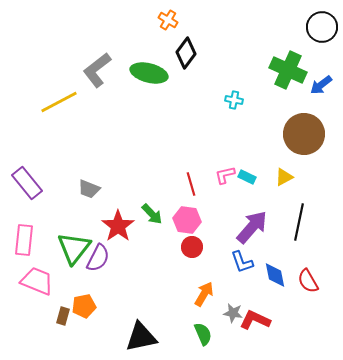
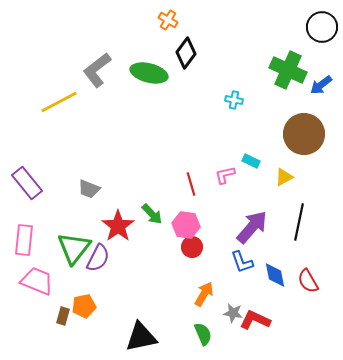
cyan rectangle: moved 4 px right, 16 px up
pink hexagon: moved 1 px left, 5 px down
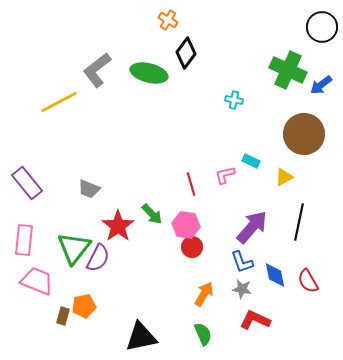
gray star: moved 9 px right, 24 px up
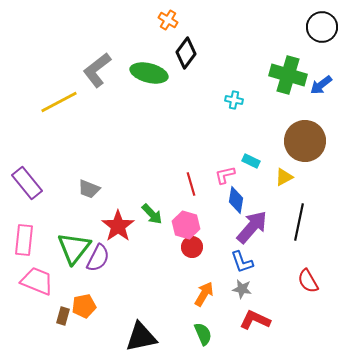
green cross: moved 5 px down; rotated 9 degrees counterclockwise
brown circle: moved 1 px right, 7 px down
pink hexagon: rotated 8 degrees clockwise
blue diamond: moved 39 px left, 75 px up; rotated 20 degrees clockwise
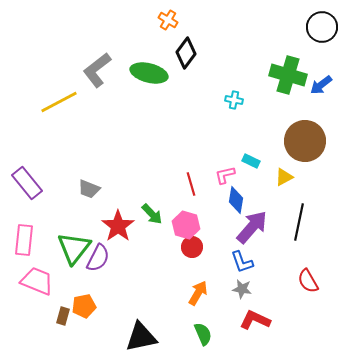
orange arrow: moved 6 px left, 1 px up
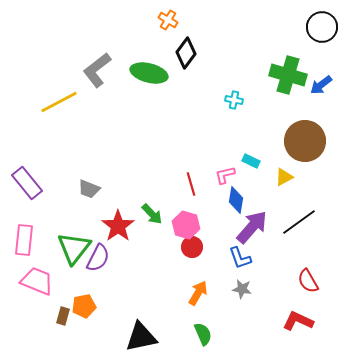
black line: rotated 42 degrees clockwise
blue L-shape: moved 2 px left, 4 px up
red L-shape: moved 43 px right, 1 px down
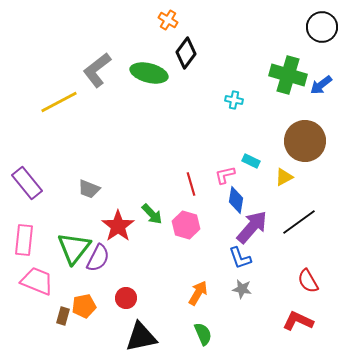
red circle: moved 66 px left, 51 px down
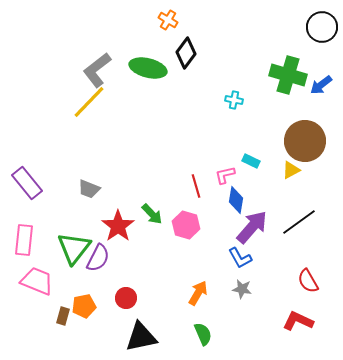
green ellipse: moved 1 px left, 5 px up
yellow line: moved 30 px right; rotated 18 degrees counterclockwise
yellow triangle: moved 7 px right, 7 px up
red line: moved 5 px right, 2 px down
blue L-shape: rotated 10 degrees counterclockwise
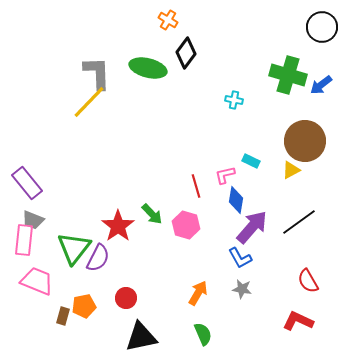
gray L-shape: moved 3 px down; rotated 126 degrees clockwise
gray trapezoid: moved 56 px left, 31 px down
